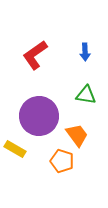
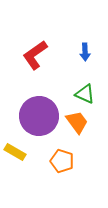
green triangle: moved 1 px left, 1 px up; rotated 15 degrees clockwise
orange trapezoid: moved 13 px up
yellow rectangle: moved 3 px down
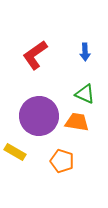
orange trapezoid: rotated 45 degrees counterclockwise
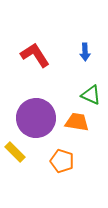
red L-shape: rotated 92 degrees clockwise
green triangle: moved 6 px right, 1 px down
purple circle: moved 3 px left, 2 px down
yellow rectangle: rotated 15 degrees clockwise
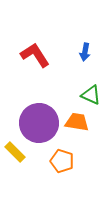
blue arrow: rotated 12 degrees clockwise
purple circle: moved 3 px right, 5 px down
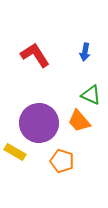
orange trapezoid: moved 2 px right, 1 px up; rotated 140 degrees counterclockwise
yellow rectangle: rotated 15 degrees counterclockwise
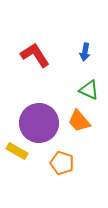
green triangle: moved 2 px left, 5 px up
yellow rectangle: moved 2 px right, 1 px up
orange pentagon: moved 2 px down
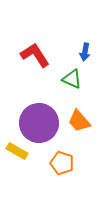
green triangle: moved 17 px left, 11 px up
